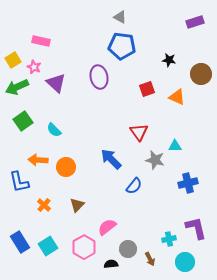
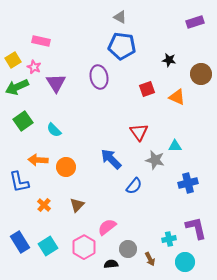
purple triangle: rotated 15 degrees clockwise
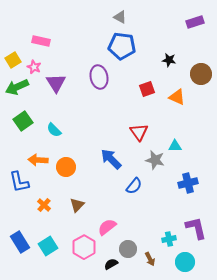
black semicircle: rotated 24 degrees counterclockwise
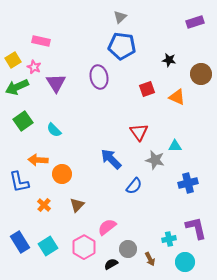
gray triangle: rotated 48 degrees clockwise
orange circle: moved 4 px left, 7 px down
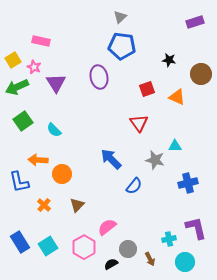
red triangle: moved 9 px up
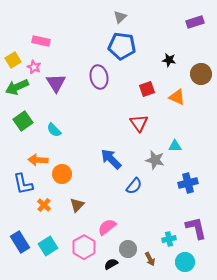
blue L-shape: moved 4 px right, 2 px down
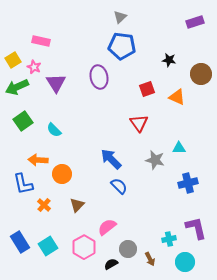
cyan triangle: moved 4 px right, 2 px down
blue semicircle: moved 15 px left; rotated 84 degrees counterclockwise
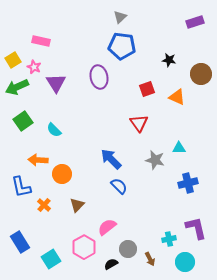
blue L-shape: moved 2 px left, 3 px down
cyan square: moved 3 px right, 13 px down
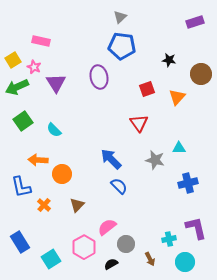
orange triangle: rotated 48 degrees clockwise
gray circle: moved 2 px left, 5 px up
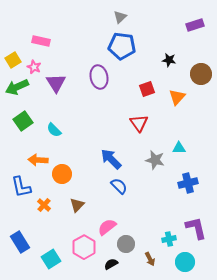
purple rectangle: moved 3 px down
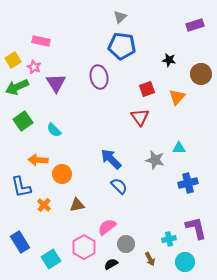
red triangle: moved 1 px right, 6 px up
brown triangle: rotated 35 degrees clockwise
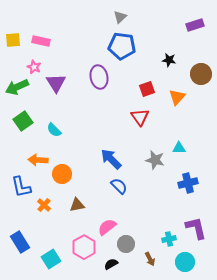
yellow square: moved 20 px up; rotated 28 degrees clockwise
